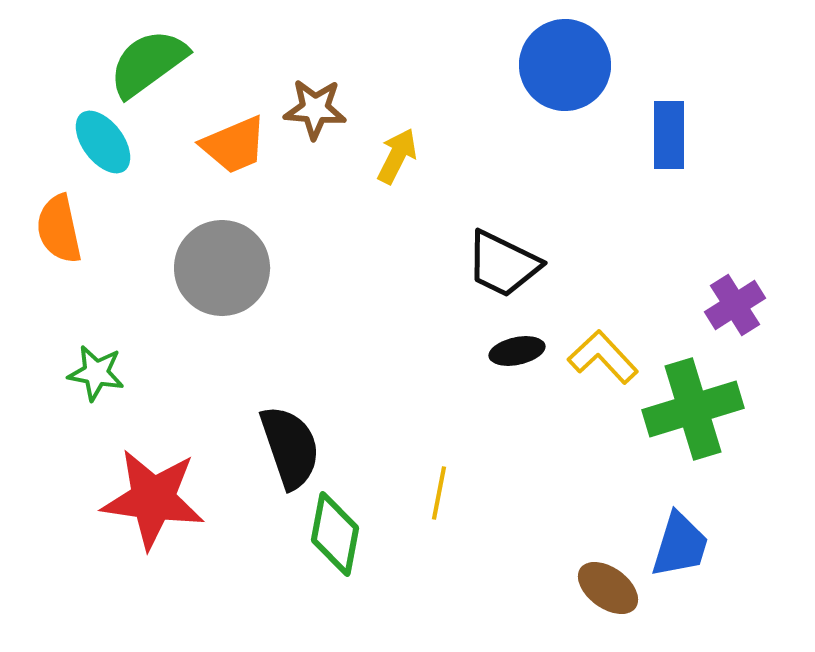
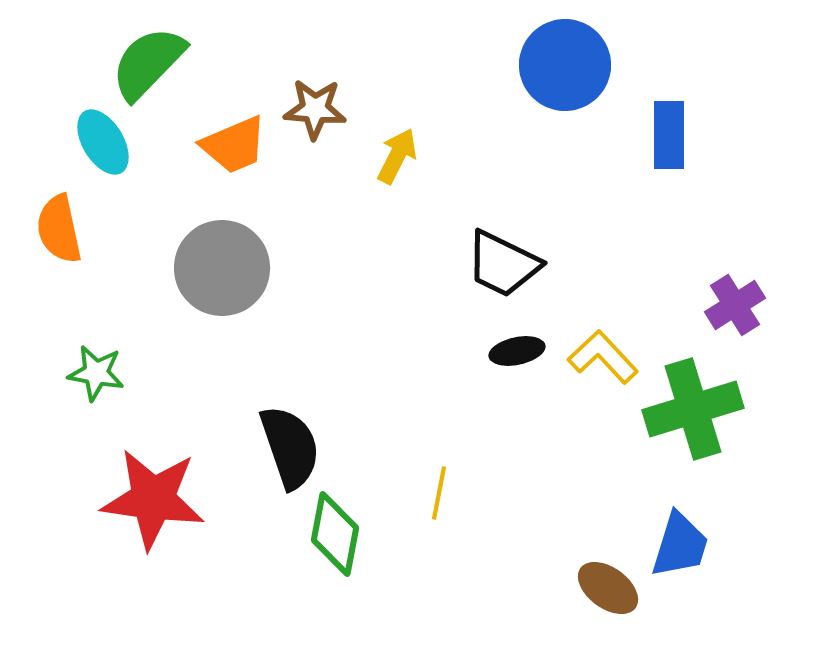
green semicircle: rotated 10 degrees counterclockwise
cyan ellipse: rotated 6 degrees clockwise
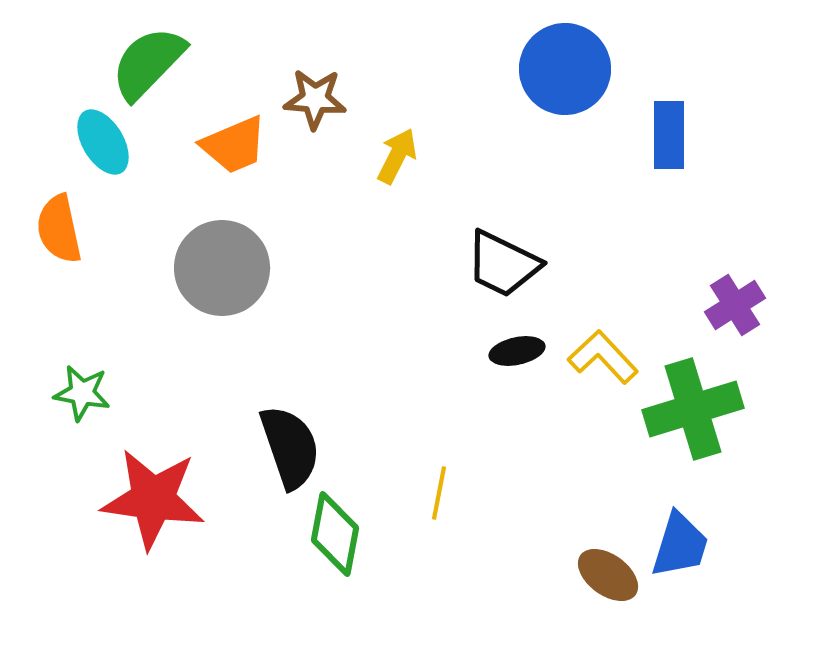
blue circle: moved 4 px down
brown star: moved 10 px up
green star: moved 14 px left, 20 px down
brown ellipse: moved 13 px up
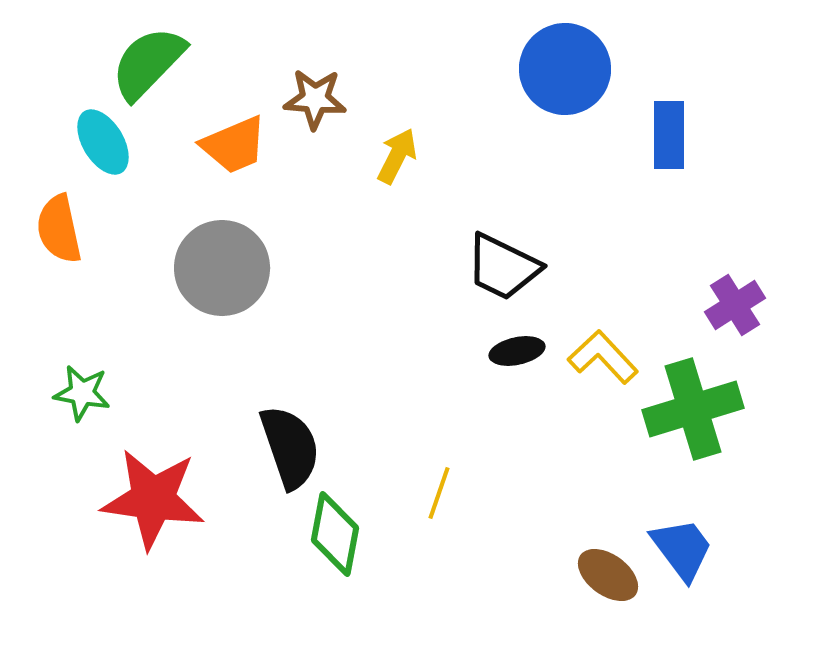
black trapezoid: moved 3 px down
yellow line: rotated 8 degrees clockwise
blue trapezoid: moved 2 px right, 4 px down; rotated 54 degrees counterclockwise
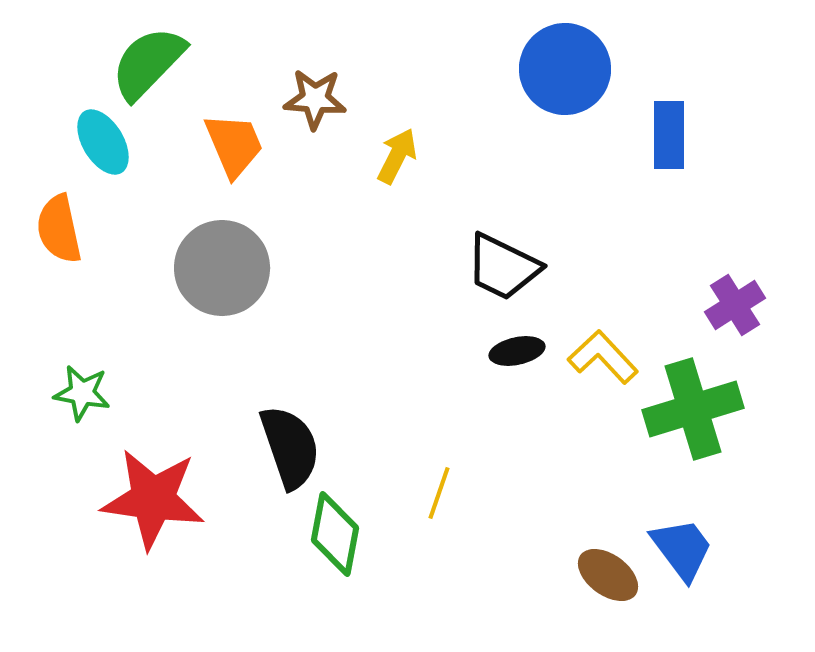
orange trapezoid: rotated 90 degrees counterclockwise
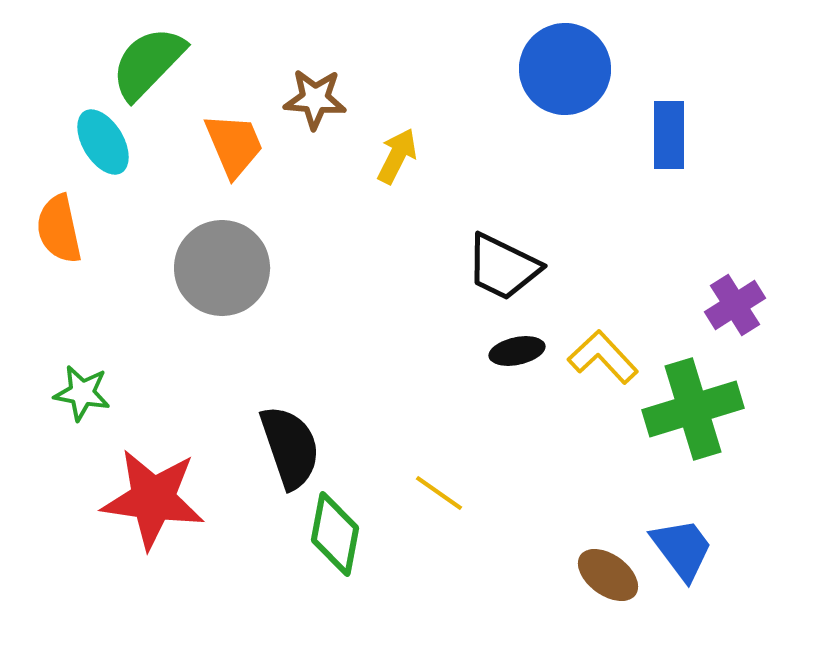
yellow line: rotated 74 degrees counterclockwise
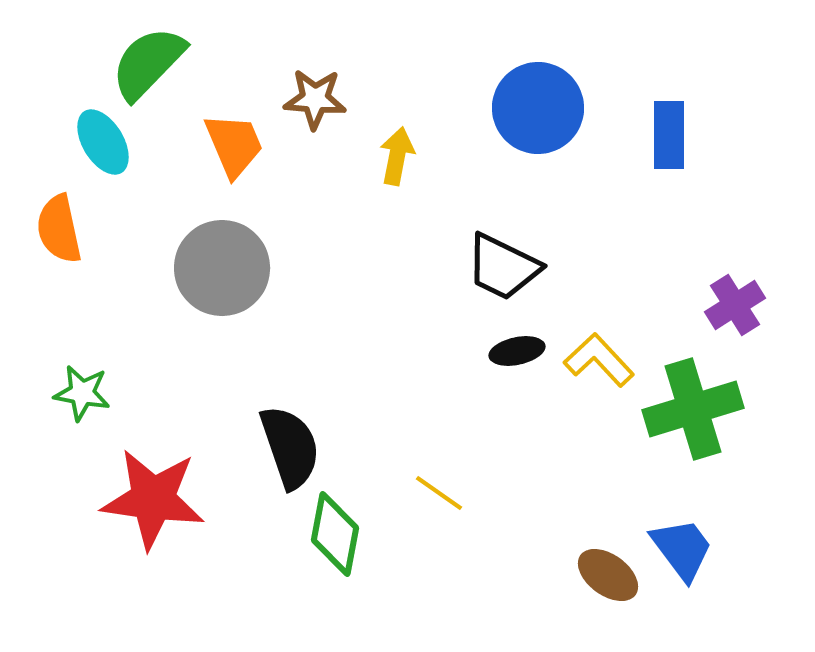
blue circle: moved 27 px left, 39 px down
yellow arrow: rotated 16 degrees counterclockwise
yellow L-shape: moved 4 px left, 3 px down
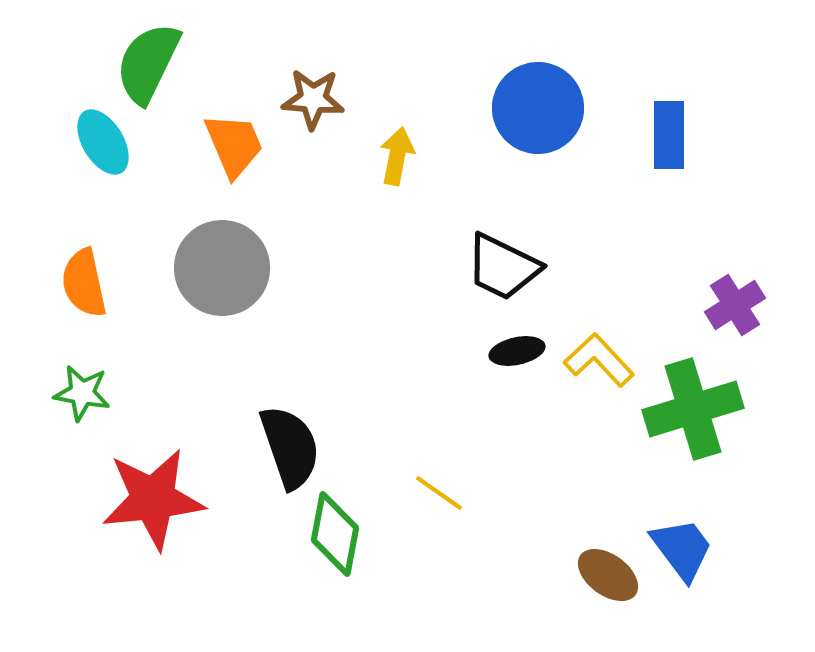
green semicircle: rotated 18 degrees counterclockwise
brown star: moved 2 px left
orange semicircle: moved 25 px right, 54 px down
red star: rotated 14 degrees counterclockwise
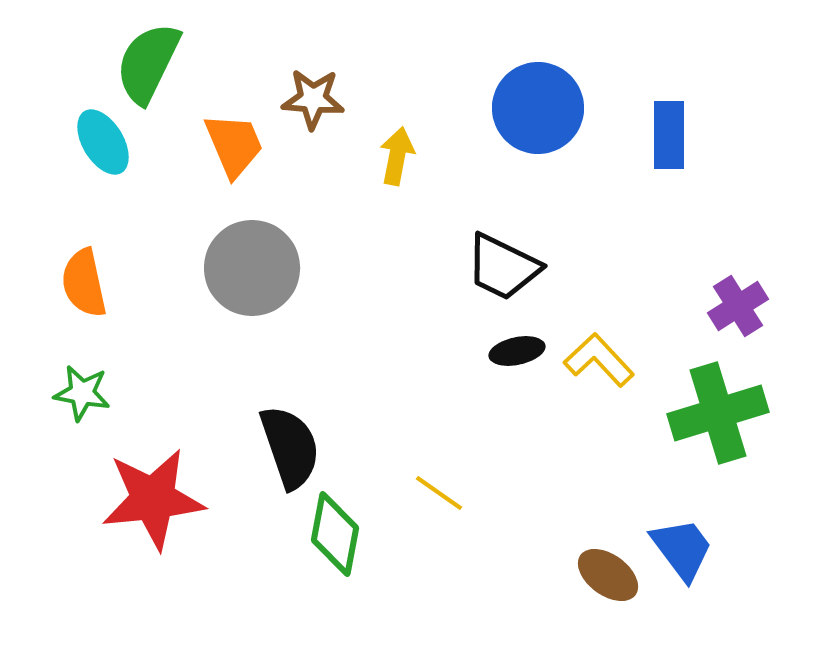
gray circle: moved 30 px right
purple cross: moved 3 px right, 1 px down
green cross: moved 25 px right, 4 px down
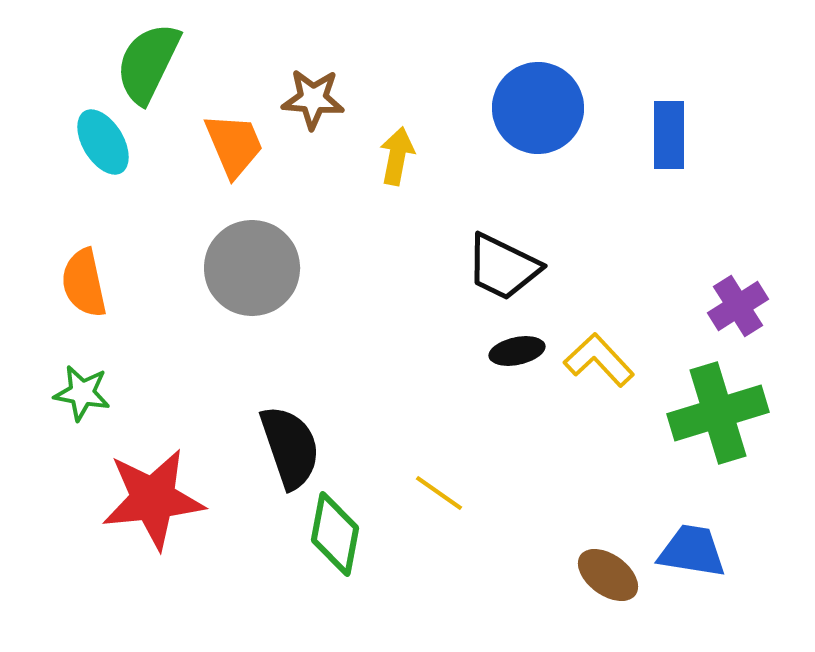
blue trapezoid: moved 10 px right, 2 px down; rotated 44 degrees counterclockwise
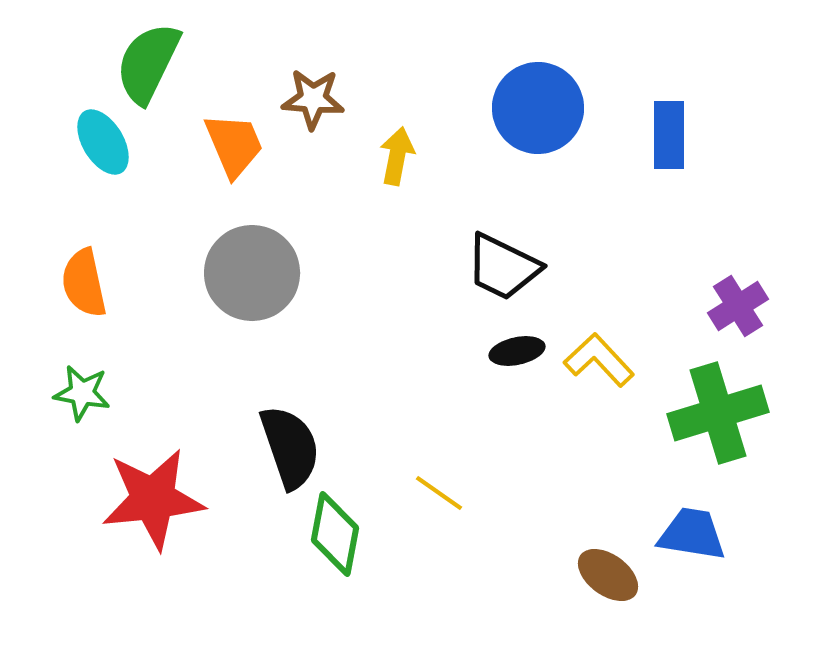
gray circle: moved 5 px down
blue trapezoid: moved 17 px up
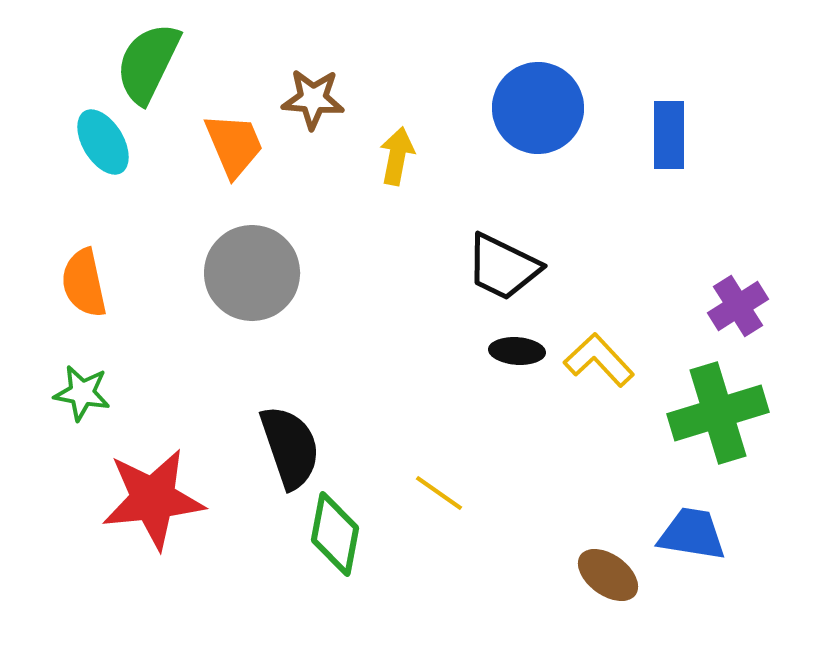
black ellipse: rotated 16 degrees clockwise
